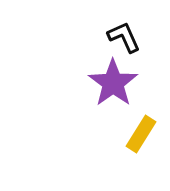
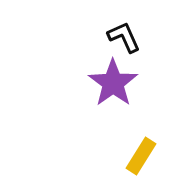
yellow rectangle: moved 22 px down
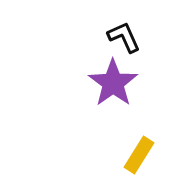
yellow rectangle: moved 2 px left, 1 px up
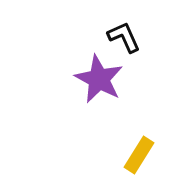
purple star: moved 14 px left, 4 px up; rotated 9 degrees counterclockwise
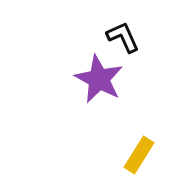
black L-shape: moved 1 px left
